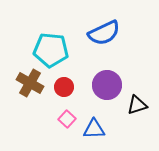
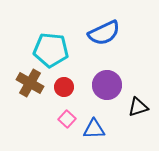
black triangle: moved 1 px right, 2 px down
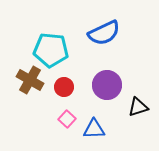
brown cross: moved 3 px up
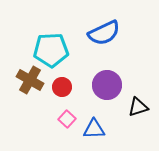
cyan pentagon: rotated 8 degrees counterclockwise
red circle: moved 2 px left
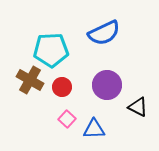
black triangle: rotated 45 degrees clockwise
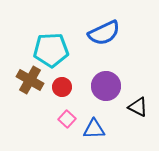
purple circle: moved 1 px left, 1 px down
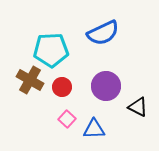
blue semicircle: moved 1 px left
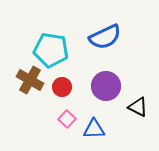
blue semicircle: moved 2 px right, 4 px down
cyan pentagon: rotated 12 degrees clockwise
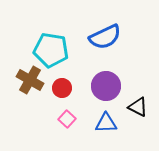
red circle: moved 1 px down
blue triangle: moved 12 px right, 6 px up
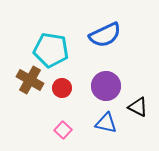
blue semicircle: moved 2 px up
pink square: moved 4 px left, 11 px down
blue triangle: rotated 15 degrees clockwise
